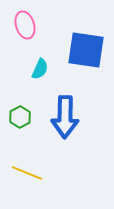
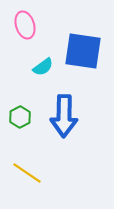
blue square: moved 3 px left, 1 px down
cyan semicircle: moved 3 px right, 2 px up; rotated 30 degrees clockwise
blue arrow: moved 1 px left, 1 px up
yellow line: rotated 12 degrees clockwise
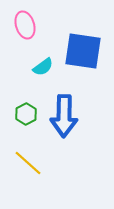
green hexagon: moved 6 px right, 3 px up
yellow line: moved 1 px right, 10 px up; rotated 8 degrees clockwise
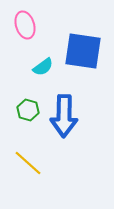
green hexagon: moved 2 px right, 4 px up; rotated 15 degrees counterclockwise
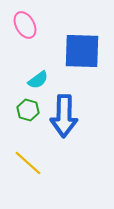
pink ellipse: rotated 12 degrees counterclockwise
blue square: moved 1 px left; rotated 6 degrees counterclockwise
cyan semicircle: moved 5 px left, 13 px down
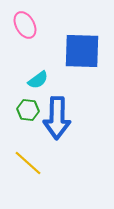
green hexagon: rotated 10 degrees counterclockwise
blue arrow: moved 7 px left, 2 px down
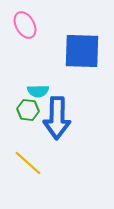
cyan semicircle: moved 11 px down; rotated 35 degrees clockwise
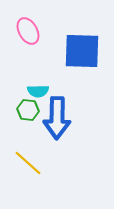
pink ellipse: moved 3 px right, 6 px down
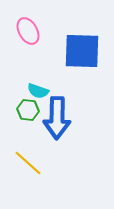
cyan semicircle: rotated 20 degrees clockwise
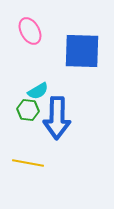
pink ellipse: moved 2 px right
cyan semicircle: rotated 50 degrees counterclockwise
yellow line: rotated 32 degrees counterclockwise
